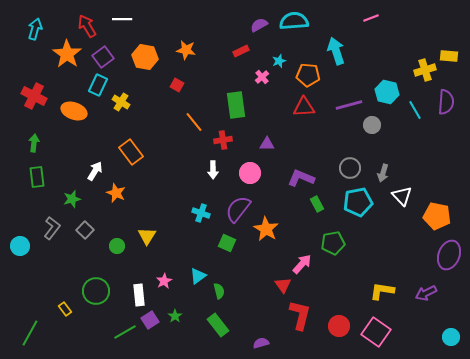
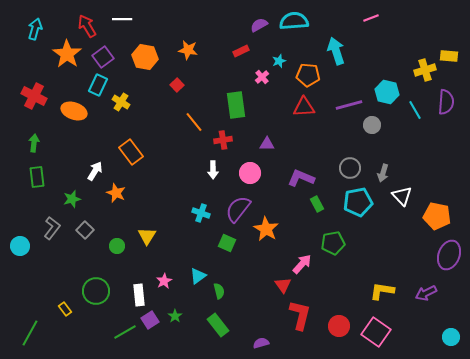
orange star at (186, 50): moved 2 px right
red square at (177, 85): rotated 16 degrees clockwise
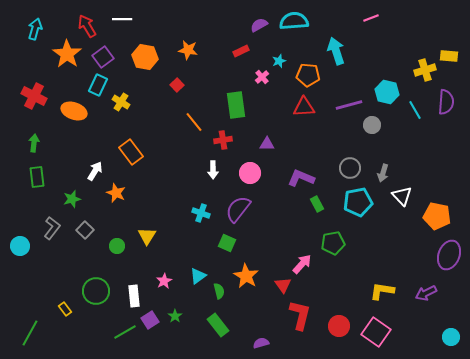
orange star at (266, 229): moved 20 px left, 47 px down
white rectangle at (139, 295): moved 5 px left, 1 px down
